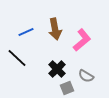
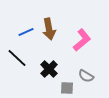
brown arrow: moved 6 px left
black cross: moved 8 px left
gray square: rotated 24 degrees clockwise
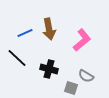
blue line: moved 1 px left, 1 px down
black cross: rotated 30 degrees counterclockwise
gray square: moved 4 px right; rotated 16 degrees clockwise
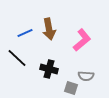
gray semicircle: rotated 28 degrees counterclockwise
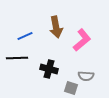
brown arrow: moved 7 px right, 2 px up
blue line: moved 3 px down
black line: rotated 45 degrees counterclockwise
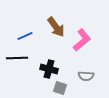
brown arrow: rotated 25 degrees counterclockwise
gray square: moved 11 px left
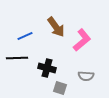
black cross: moved 2 px left, 1 px up
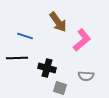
brown arrow: moved 2 px right, 5 px up
blue line: rotated 42 degrees clockwise
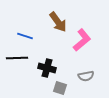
gray semicircle: rotated 14 degrees counterclockwise
